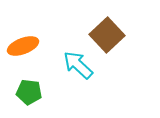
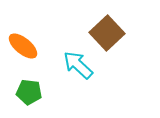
brown square: moved 2 px up
orange ellipse: rotated 60 degrees clockwise
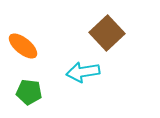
cyan arrow: moved 5 px right, 7 px down; rotated 52 degrees counterclockwise
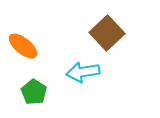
green pentagon: moved 5 px right; rotated 25 degrees clockwise
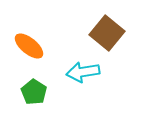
brown square: rotated 8 degrees counterclockwise
orange ellipse: moved 6 px right
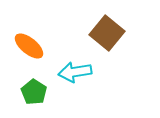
cyan arrow: moved 8 px left
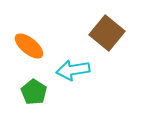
cyan arrow: moved 2 px left, 2 px up
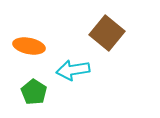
orange ellipse: rotated 28 degrees counterclockwise
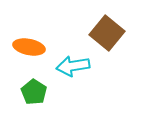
orange ellipse: moved 1 px down
cyan arrow: moved 4 px up
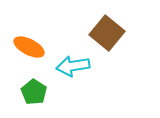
orange ellipse: rotated 16 degrees clockwise
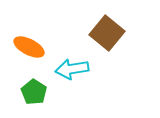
cyan arrow: moved 1 px left, 3 px down
